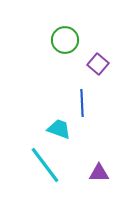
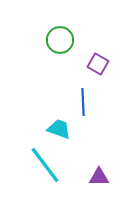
green circle: moved 5 px left
purple square: rotated 10 degrees counterclockwise
blue line: moved 1 px right, 1 px up
purple triangle: moved 4 px down
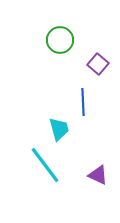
purple square: rotated 10 degrees clockwise
cyan trapezoid: rotated 55 degrees clockwise
purple triangle: moved 1 px left, 2 px up; rotated 25 degrees clockwise
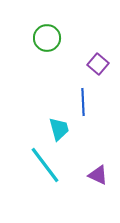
green circle: moved 13 px left, 2 px up
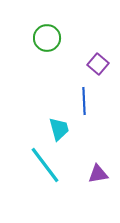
blue line: moved 1 px right, 1 px up
purple triangle: moved 1 px up; rotated 35 degrees counterclockwise
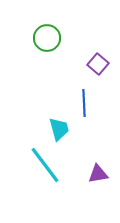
blue line: moved 2 px down
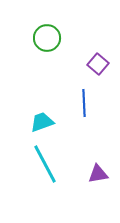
cyan trapezoid: moved 17 px left, 7 px up; rotated 95 degrees counterclockwise
cyan line: moved 1 px up; rotated 9 degrees clockwise
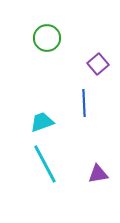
purple square: rotated 10 degrees clockwise
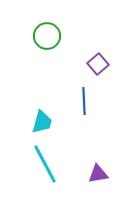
green circle: moved 2 px up
blue line: moved 2 px up
cyan trapezoid: rotated 125 degrees clockwise
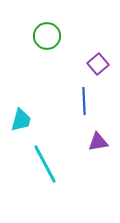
cyan trapezoid: moved 21 px left, 2 px up
purple triangle: moved 32 px up
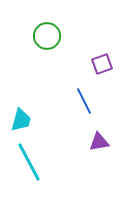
purple square: moved 4 px right; rotated 20 degrees clockwise
blue line: rotated 24 degrees counterclockwise
purple triangle: moved 1 px right
cyan line: moved 16 px left, 2 px up
